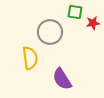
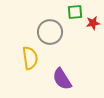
green square: rotated 14 degrees counterclockwise
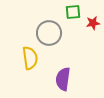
green square: moved 2 px left
gray circle: moved 1 px left, 1 px down
purple semicircle: moved 1 px right; rotated 40 degrees clockwise
